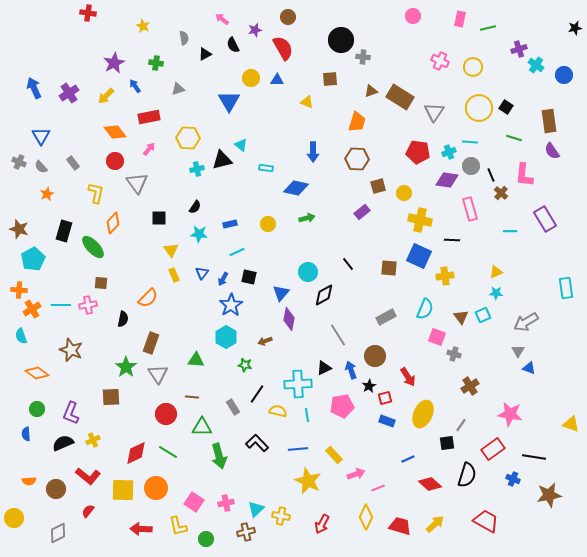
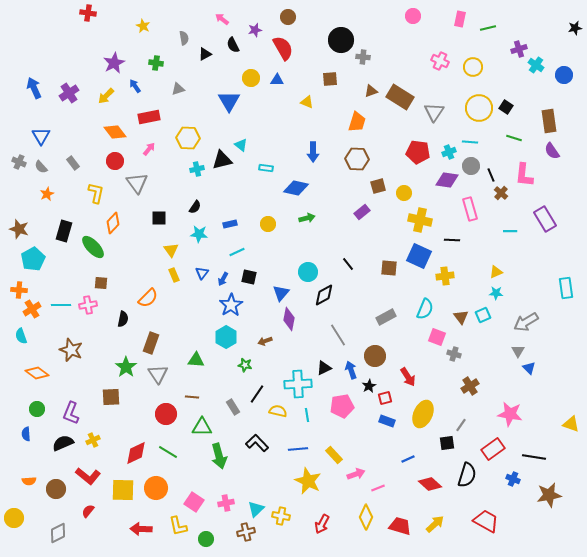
blue triangle at (529, 368): rotated 24 degrees clockwise
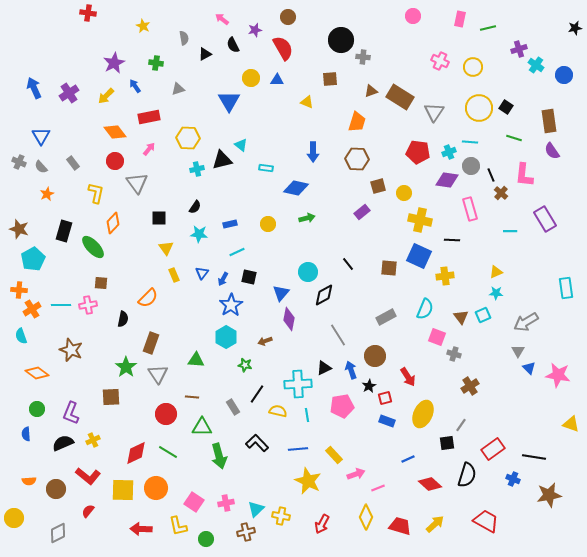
yellow triangle at (171, 250): moved 5 px left, 2 px up
pink star at (510, 414): moved 48 px right, 39 px up
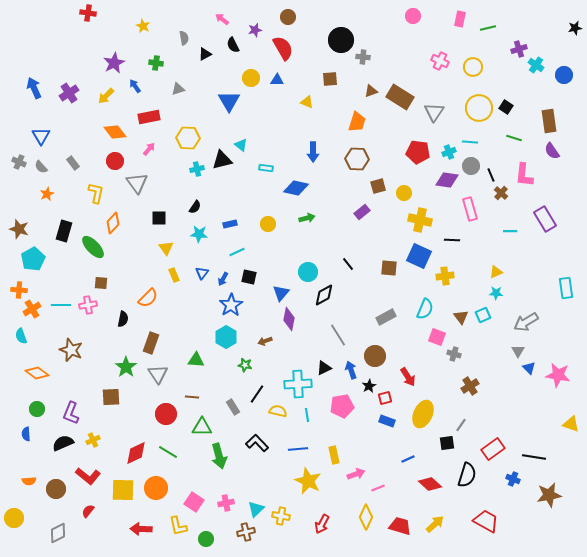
yellow rectangle at (334, 455): rotated 30 degrees clockwise
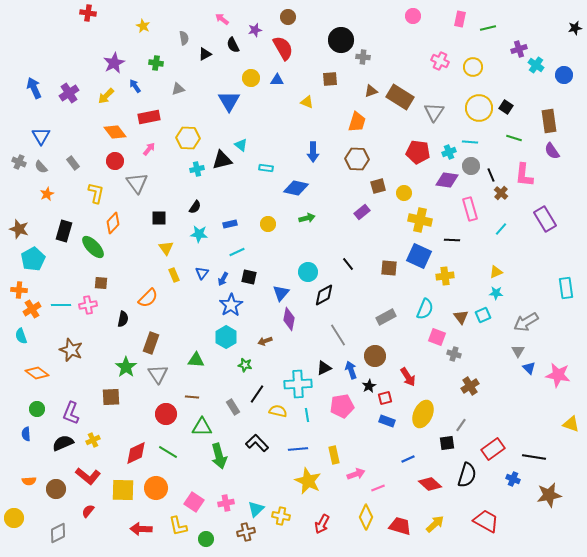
cyan line at (510, 231): moved 9 px left, 2 px up; rotated 48 degrees counterclockwise
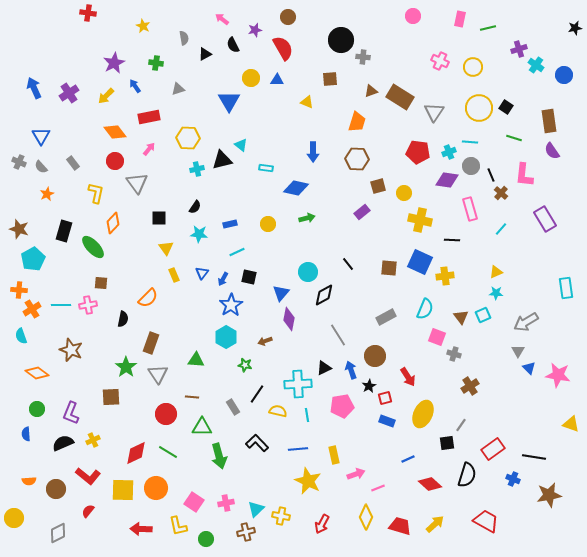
blue square at (419, 256): moved 1 px right, 6 px down
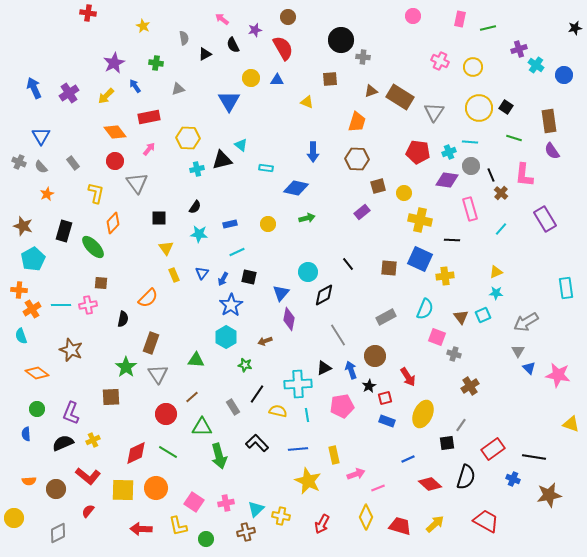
brown star at (19, 229): moved 4 px right, 3 px up
blue square at (420, 262): moved 3 px up
brown line at (192, 397): rotated 48 degrees counterclockwise
black semicircle at (467, 475): moved 1 px left, 2 px down
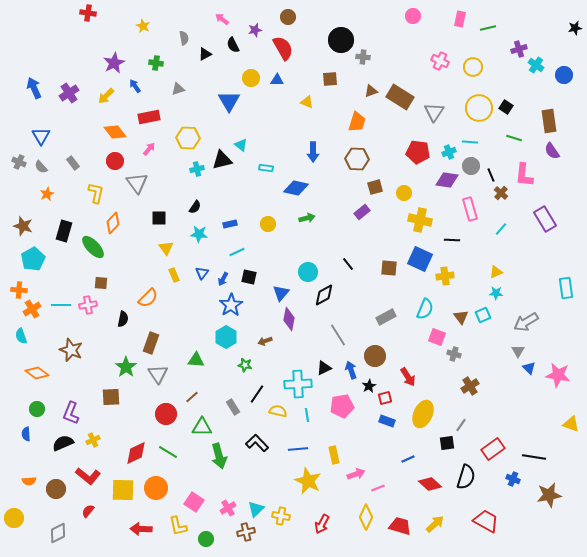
brown square at (378, 186): moved 3 px left, 1 px down
pink cross at (226, 503): moved 2 px right, 5 px down; rotated 21 degrees counterclockwise
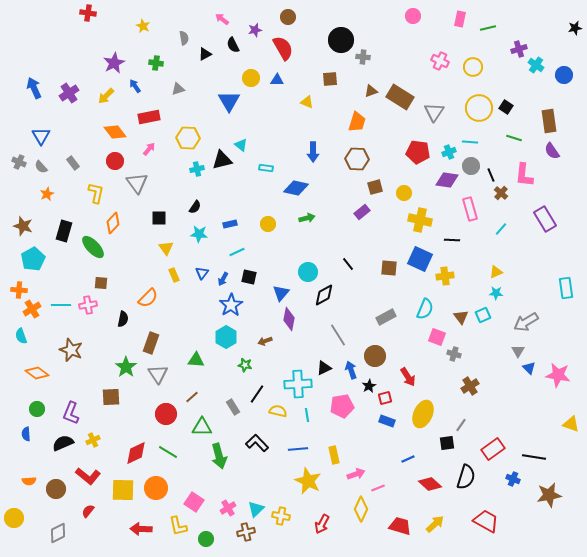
yellow diamond at (366, 517): moved 5 px left, 8 px up
